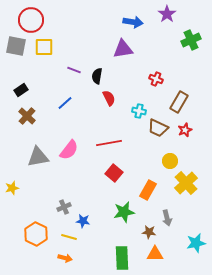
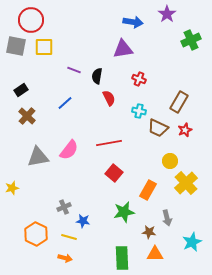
red cross: moved 17 px left
cyan star: moved 4 px left, 1 px up; rotated 12 degrees counterclockwise
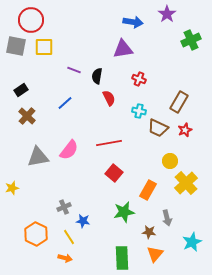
yellow line: rotated 42 degrees clockwise
orange triangle: rotated 48 degrees counterclockwise
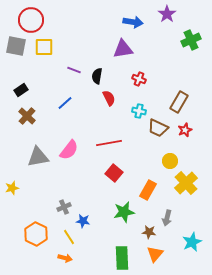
gray arrow: rotated 28 degrees clockwise
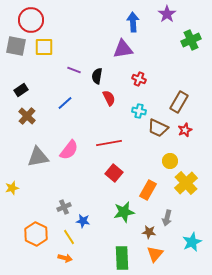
blue arrow: rotated 102 degrees counterclockwise
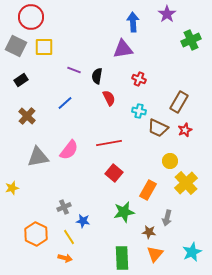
red circle: moved 3 px up
gray square: rotated 15 degrees clockwise
black rectangle: moved 10 px up
cyan star: moved 10 px down
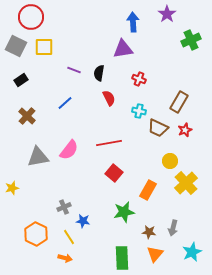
black semicircle: moved 2 px right, 3 px up
gray arrow: moved 6 px right, 10 px down
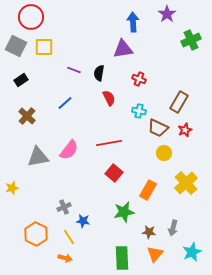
yellow circle: moved 6 px left, 8 px up
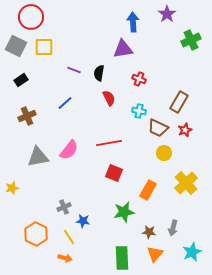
brown cross: rotated 24 degrees clockwise
red square: rotated 18 degrees counterclockwise
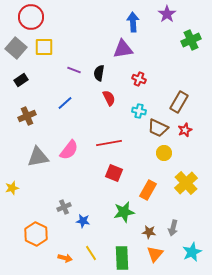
gray square: moved 2 px down; rotated 15 degrees clockwise
yellow line: moved 22 px right, 16 px down
